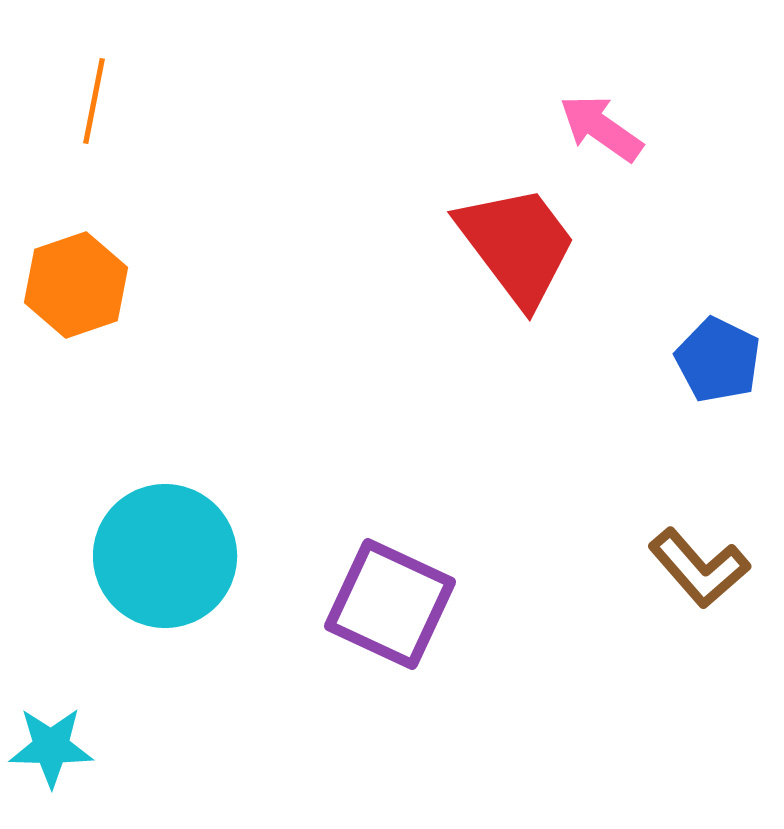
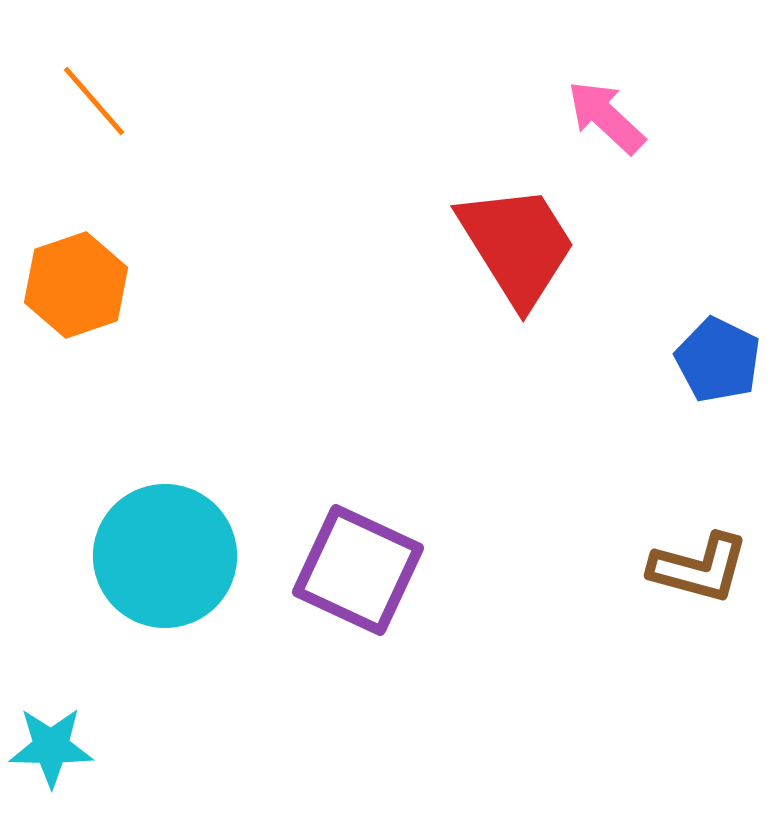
orange line: rotated 52 degrees counterclockwise
pink arrow: moved 5 px right, 11 px up; rotated 8 degrees clockwise
red trapezoid: rotated 5 degrees clockwise
brown L-shape: rotated 34 degrees counterclockwise
purple square: moved 32 px left, 34 px up
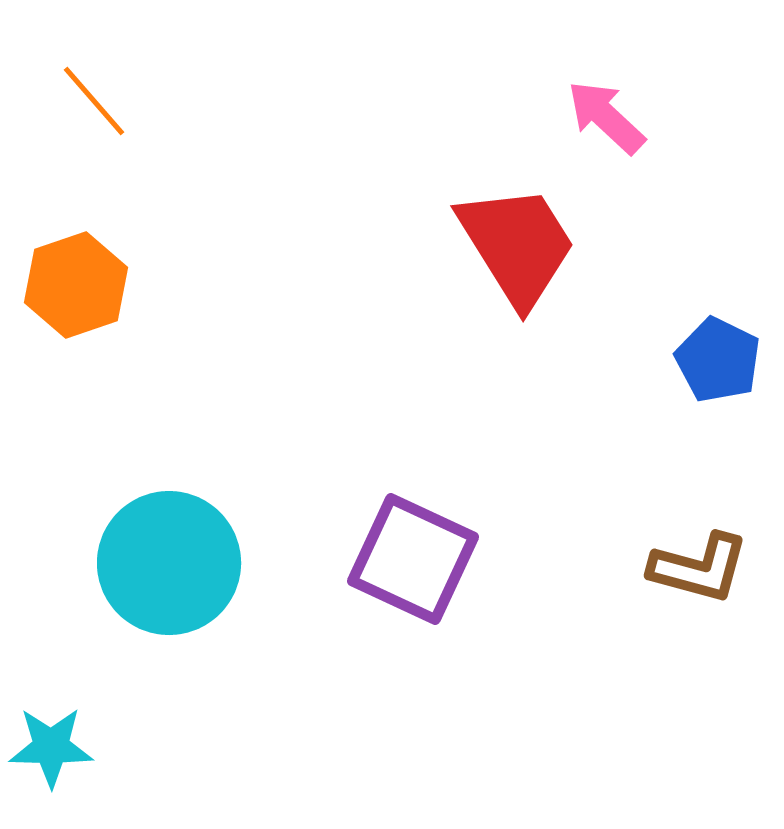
cyan circle: moved 4 px right, 7 px down
purple square: moved 55 px right, 11 px up
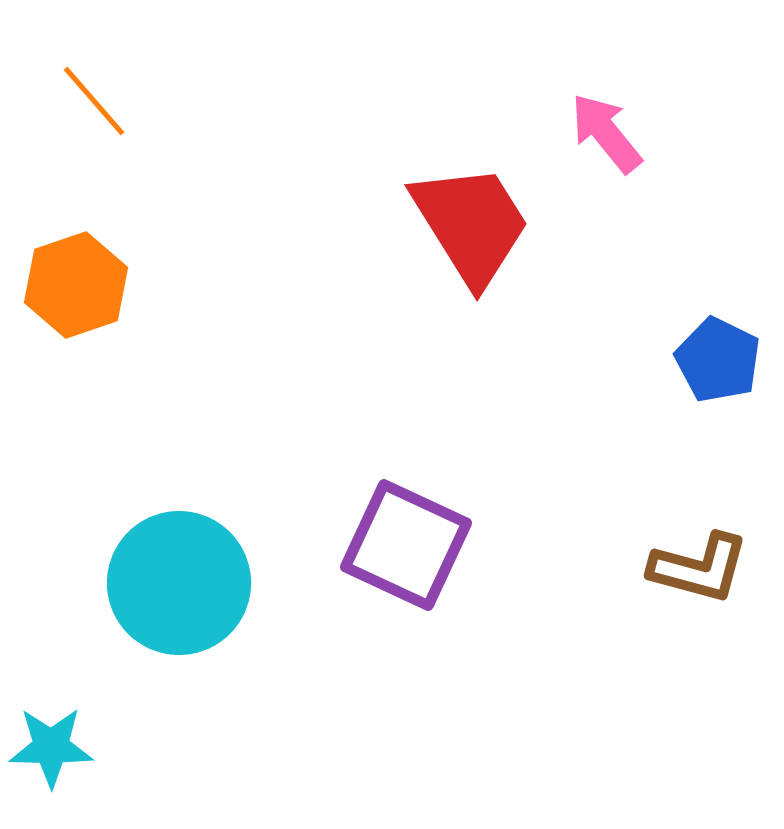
pink arrow: moved 16 px down; rotated 8 degrees clockwise
red trapezoid: moved 46 px left, 21 px up
purple square: moved 7 px left, 14 px up
cyan circle: moved 10 px right, 20 px down
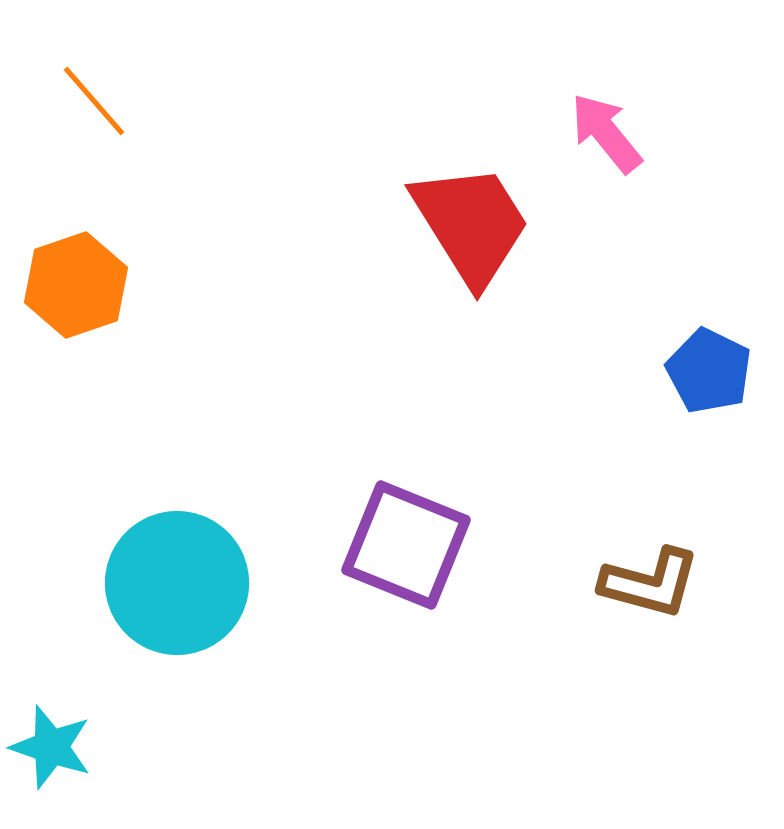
blue pentagon: moved 9 px left, 11 px down
purple square: rotated 3 degrees counterclockwise
brown L-shape: moved 49 px left, 15 px down
cyan circle: moved 2 px left
cyan star: rotated 18 degrees clockwise
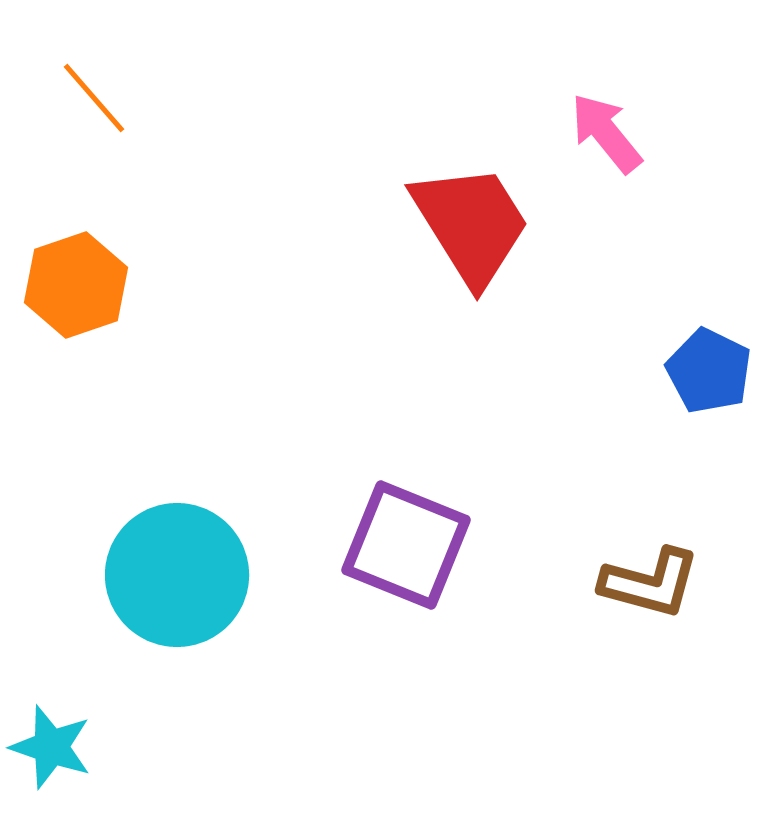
orange line: moved 3 px up
cyan circle: moved 8 px up
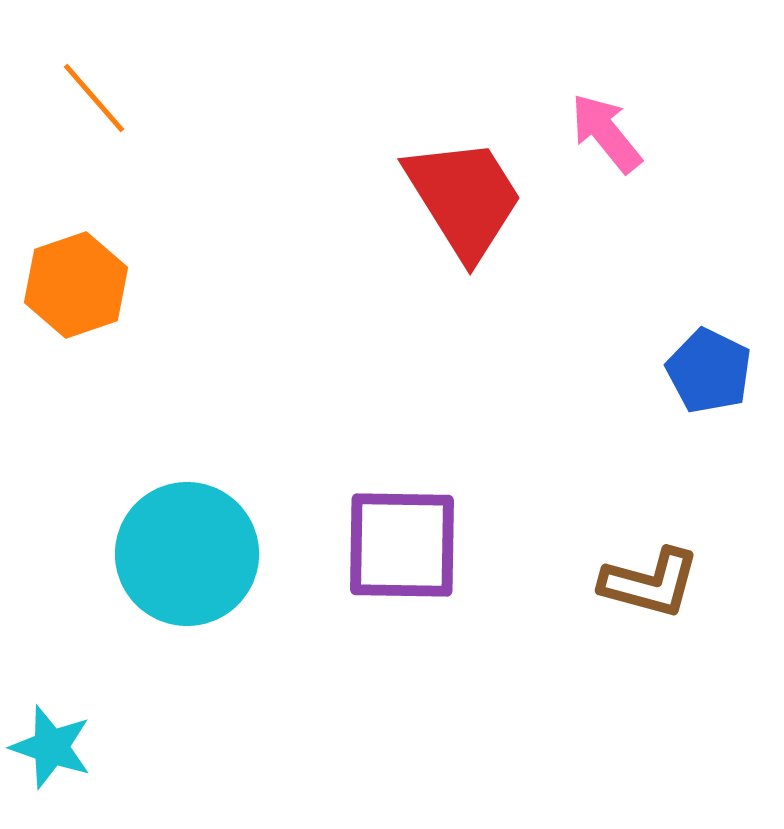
red trapezoid: moved 7 px left, 26 px up
purple square: moved 4 px left; rotated 21 degrees counterclockwise
cyan circle: moved 10 px right, 21 px up
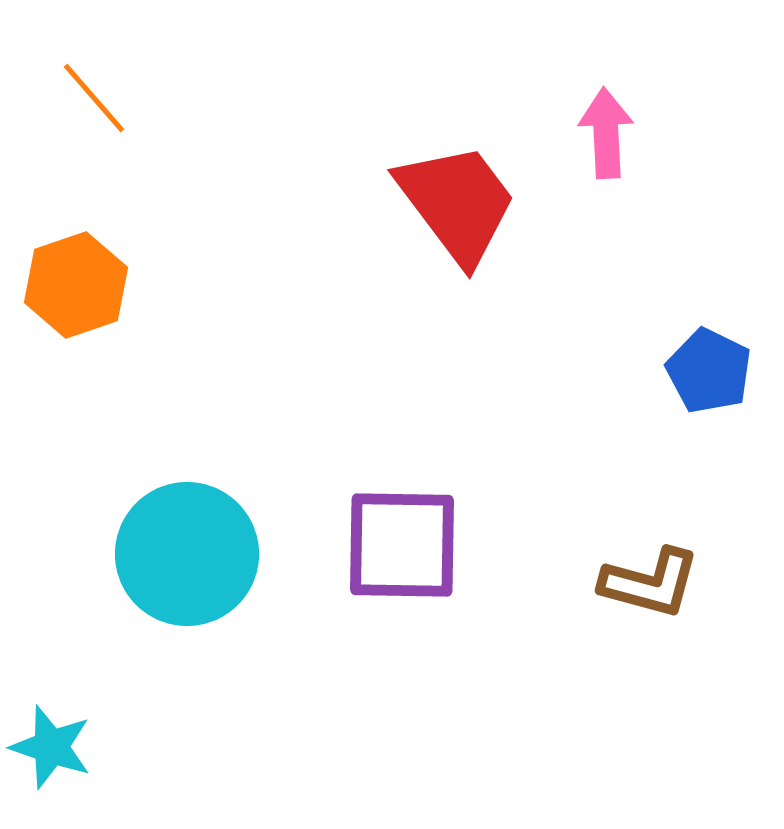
pink arrow: rotated 36 degrees clockwise
red trapezoid: moved 7 px left, 5 px down; rotated 5 degrees counterclockwise
